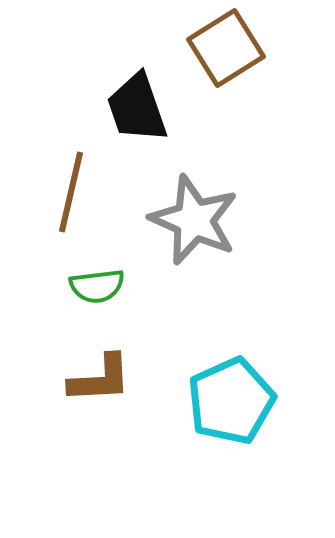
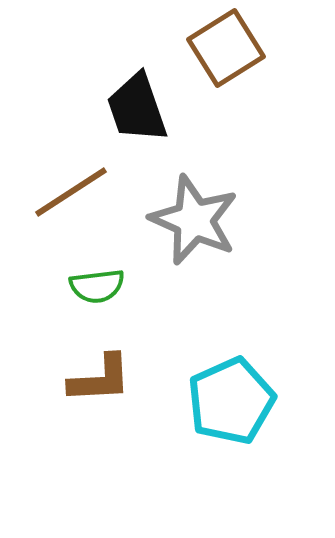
brown line: rotated 44 degrees clockwise
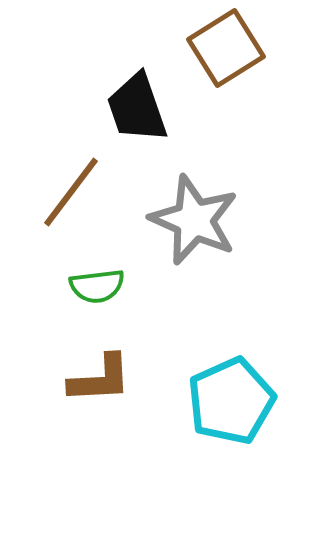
brown line: rotated 20 degrees counterclockwise
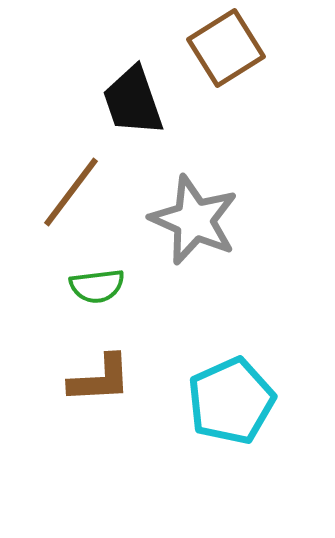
black trapezoid: moved 4 px left, 7 px up
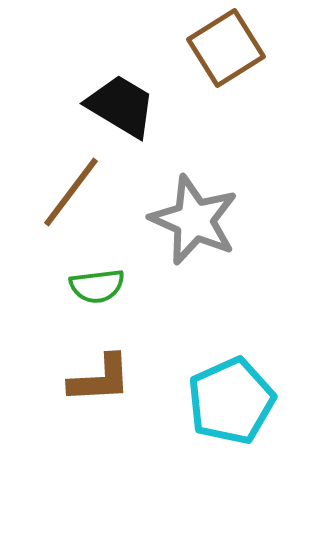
black trapezoid: moved 12 px left, 5 px down; rotated 140 degrees clockwise
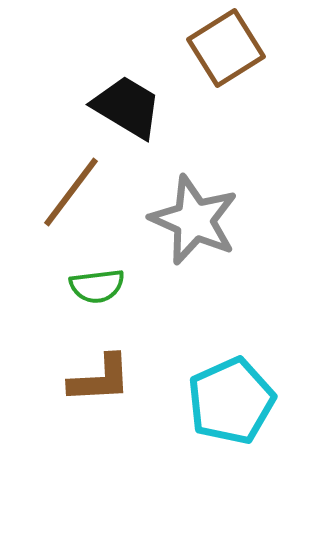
black trapezoid: moved 6 px right, 1 px down
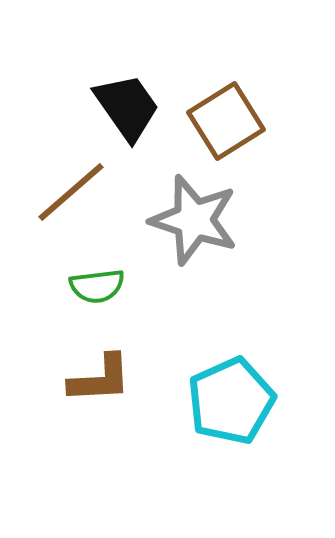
brown square: moved 73 px down
black trapezoid: rotated 24 degrees clockwise
brown line: rotated 12 degrees clockwise
gray star: rotated 6 degrees counterclockwise
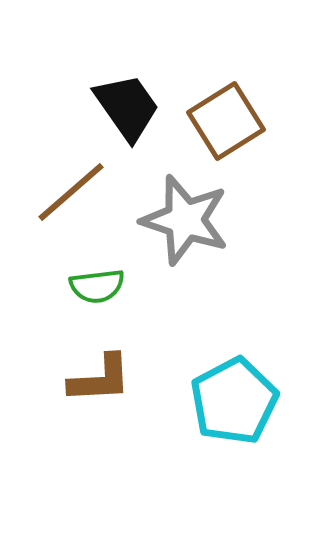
gray star: moved 9 px left
cyan pentagon: moved 3 px right; rotated 4 degrees counterclockwise
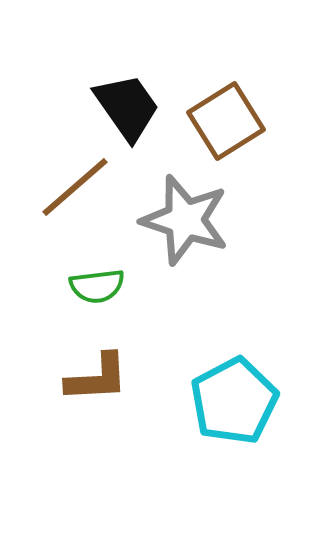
brown line: moved 4 px right, 5 px up
brown L-shape: moved 3 px left, 1 px up
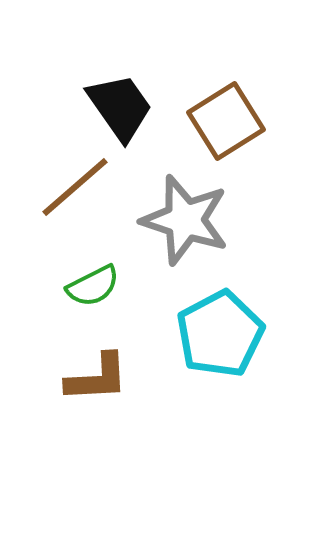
black trapezoid: moved 7 px left
green semicircle: moved 4 px left; rotated 20 degrees counterclockwise
cyan pentagon: moved 14 px left, 67 px up
